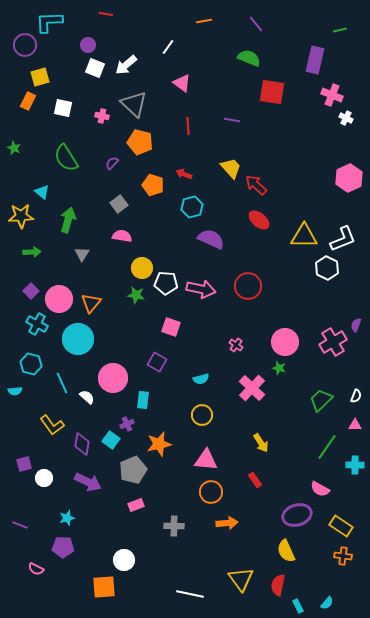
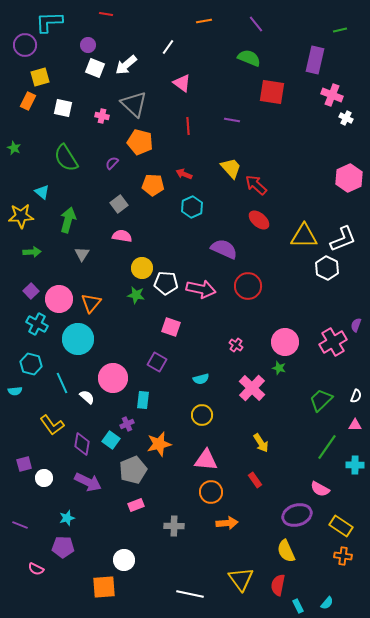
orange pentagon at (153, 185): rotated 15 degrees counterclockwise
cyan hexagon at (192, 207): rotated 10 degrees counterclockwise
purple semicircle at (211, 239): moved 13 px right, 10 px down
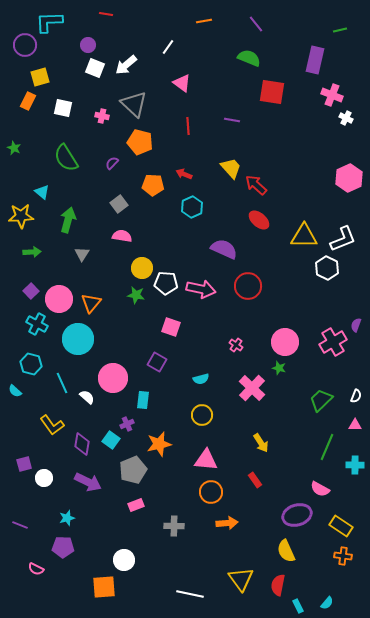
cyan semicircle at (15, 391): rotated 48 degrees clockwise
green line at (327, 447): rotated 12 degrees counterclockwise
